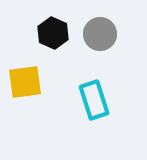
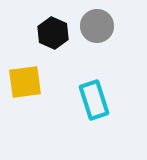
gray circle: moved 3 px left, 8 px up
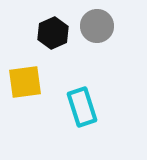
black hexagon: rotated 12 degrees clockwise
cyan rectangle: moved 12 px left, 7 px down
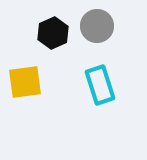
cyan rectangle: moved 18 px right, 22 px up
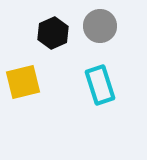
gray circle: moved 3 px right
yellow square: moved 2 px left; rotated 6 degrees counterclockwise
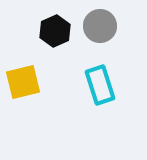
black hexagon: moved 2 px right, 2 px up
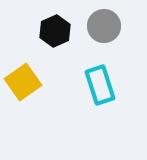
gray circle: moved 4 px right
yellow square: rotated 21 degrees counterclockwise
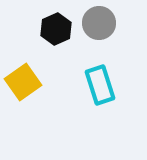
gray circle: moved 5 px left, 3 px up
black hexagon: moved 1 px right, 2 px up
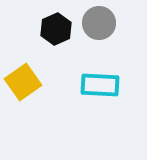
cyan rectangle: rotated 69 degrees counterclockwise
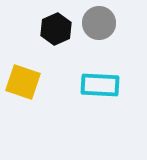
yellow square: rotated 36 degrees counterclockwise
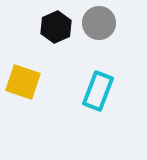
black hexagon: moved 2 px up
cyan rectangle: moved 2 px left, 6 px down; rotated 72 degrees counterclockwise
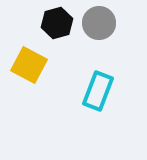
black hexagon: moved 1 px right, 4 px up; rotated 8 degrees clockwise
yellow square: moved 6 px right, 17 px up; rotated 9 degrees clockwise
